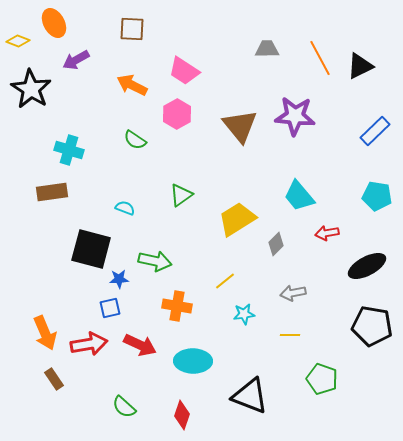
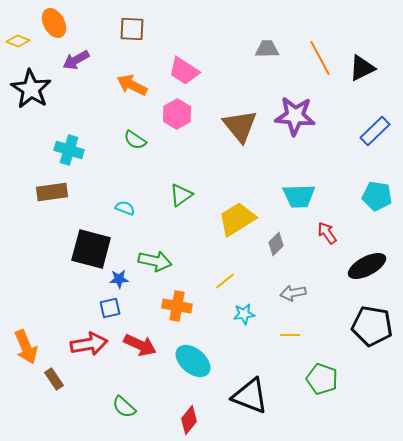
black triangle at (360, 66): moved 2 px right, 2 px down
cyan trapezoid at (299, 196): rotated 52 degrees counterclockwise
red arrow at (327, 233): rotated 65 degrees clockwise
orange arrow at (45, 333): moved 19 px left, 14 px down
cyan ellipse at (193, 361): rotated 39 degrees clockwise
red diamond at (182, 415): moved 7 px right, 5 px down; rotated 20 degrees clockwise
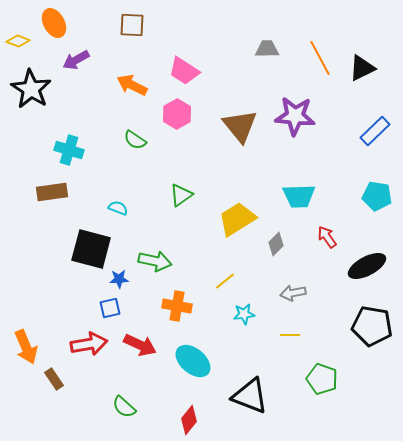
brown square at (132, 29): moved 4 px up
cyan semicircle at (125, 208): moved 7 px left
red arrow at (327, 233): moved 4 px down
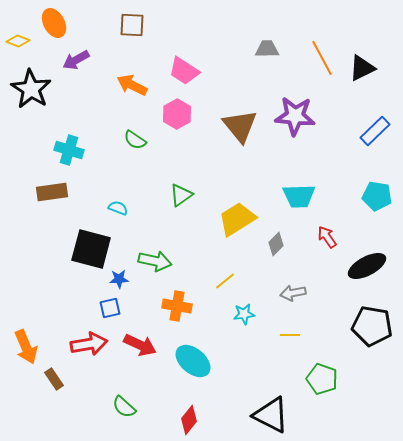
orange line at (320, 58): moved 2 px right
black triangle at (250, 396): moved 21 px right, 19 px down; rotated 6 degrees clockwise
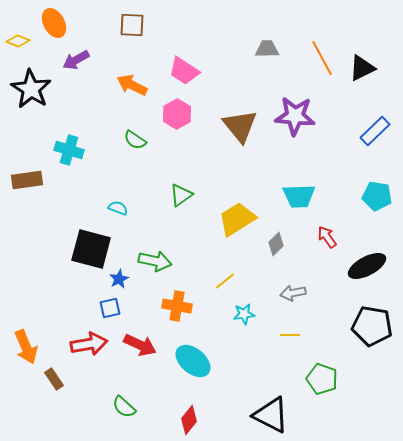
brown rectangle at (52, 192): moved 25 px left, 12 px up
blue star at (119, 279): rotated 24 degrees counterclockwise
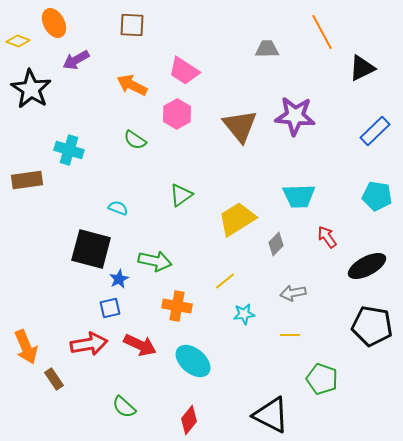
orange line at (322, 58): moved 26 px up
